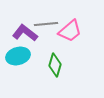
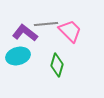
pink trapezoid: rotated 95 degrees counterclockwise
green diamond: moved 2 px right
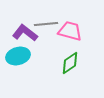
pink trapezoid: rotated 30 degrees counterclockwise
green diamond: moved 13 px right, 2 px up; rotated 40 degrees clockwise
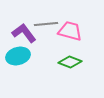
purple L-shape: moved 1 px left; rotated 15 degrees clockwise
green diamond: moved 1 px up; rotated 55 degrees clockwise
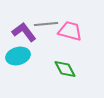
purple L-shape: moved 1 px up
green diamond: moved 5 px left, 7 px down; rotated 40 degrees clockwise
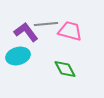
purple L-shape: moved 2 px right
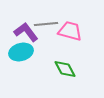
cyan ellipse: moved 3 px right, 4 px up
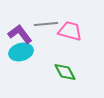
purple L-shape: moved 6 px left, 2 px down
green diamond: moved 3 px down
